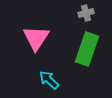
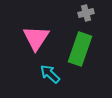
green rectangle: moved 7 px left
cyan arrow: moved 1 px right, 6 px up
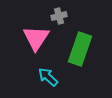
gray cross: moved 27 px left, 3 px down
cyan arrow: moved 2 px left, 3 px down
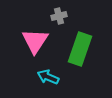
pink triangle: moved 1 px left, 3 px down
cyan arrow: rotated 20 degrees counterclockwise
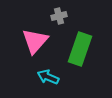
pink triangle: rotated 8 degrees clockwise
